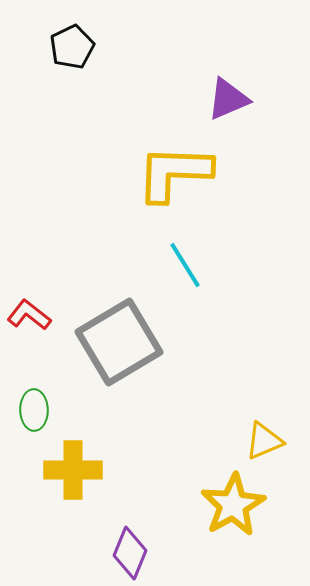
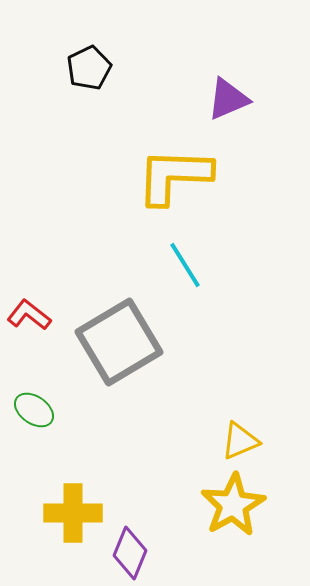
black pentagon: moved 17 px right, 21 px down
yellow L-shape: moved 3 px down
green ellipse: rotated 54 degrees counterclockwise
yellow triangle: moved 24 px left
yellow cross: moved 43 px down
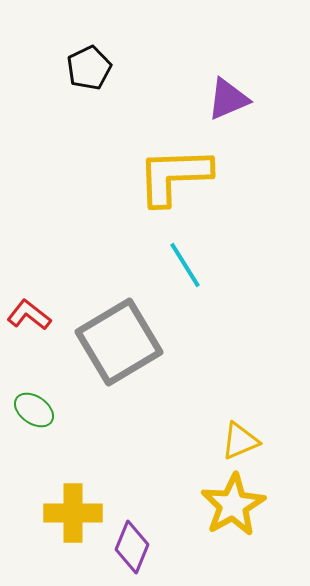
yellow L-shape: rotated 4 degrees counterclockwise
purple diamond: moved 2 px right, 6 px up
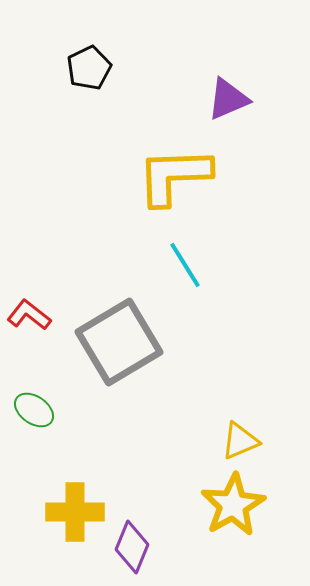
yellow cross: moved 2 px right, 1 px up
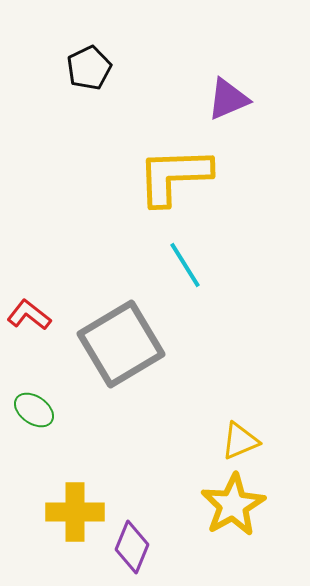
gray square: moved 2 px right, 2 px down
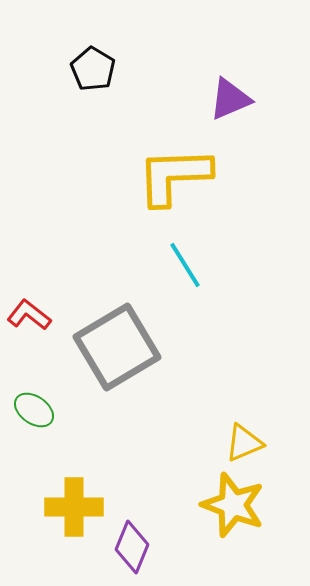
black pentagon: moved 4 px right, 1 px down; rotated 15 degrees counterclockwise
purple triangle: moved 2 px right
gray square: moved 4 px left, 3 px down
yellow triangle: moved 4 px right, 2 px down
yellow star: rotated 22 degrees counterclockwise
yellow cross: moved 1 px left, 5 px up
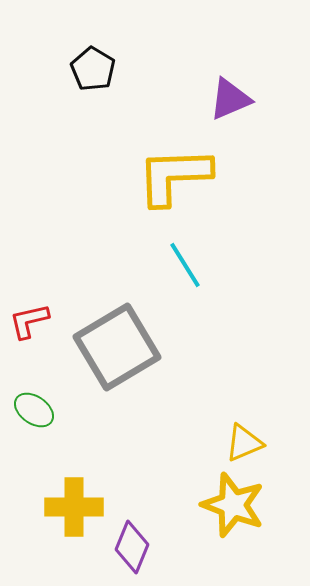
red L-shape: moved 6 px down; rotated 51 degrees counterclockwise
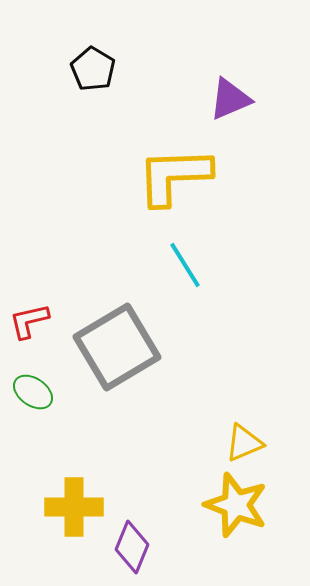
green ellipse: moved 1 px left, 18 px up
yellow star: moved 3 px right
